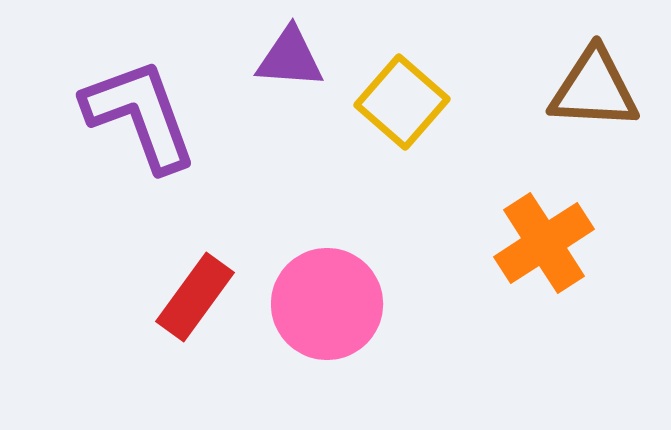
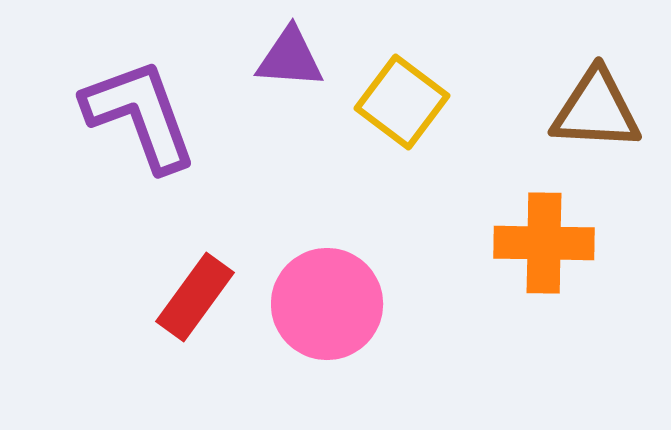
brown triangle: moved 2 px right, 21 px down
yellow square: rotated 4 degrees counterclockwise
orange cross: rotated 34 degrees clockwise
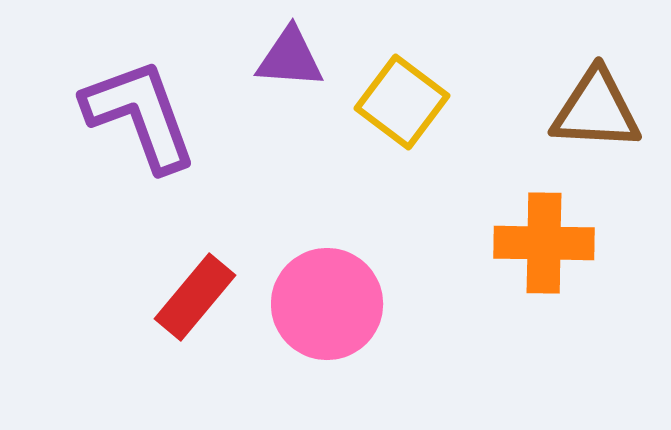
red rectangle: rotated 4 degrees clockwise
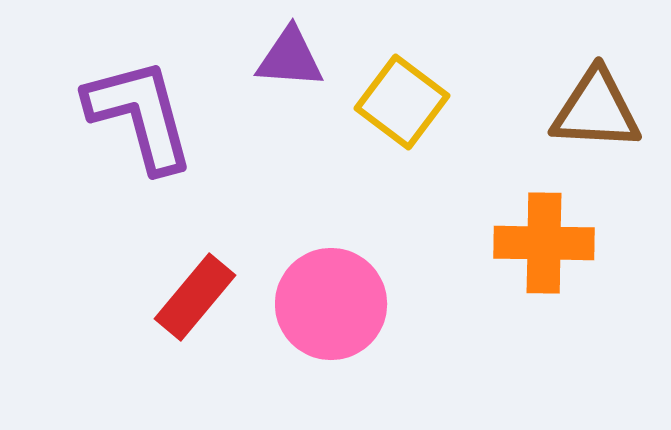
purple L-shape: rotated 5 degrees clockwise
pink circle: moved 4 px right
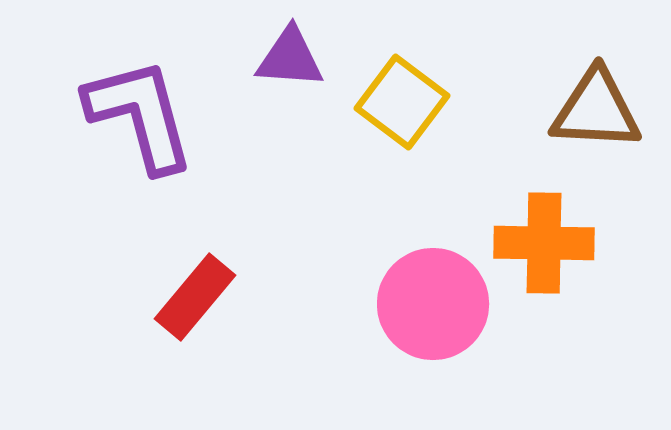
pink circle: moved 102 px right
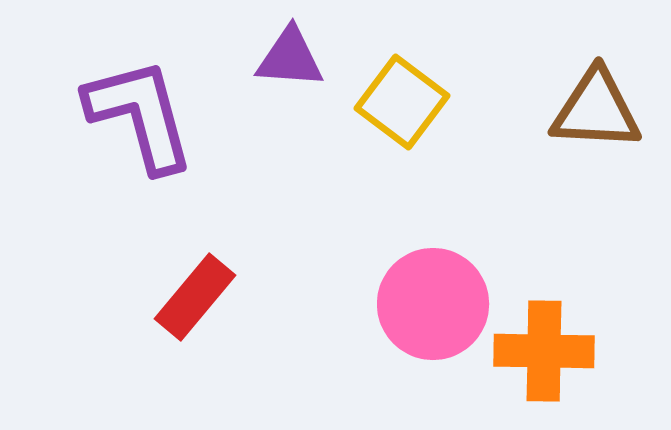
orange cross: moved 108 px down
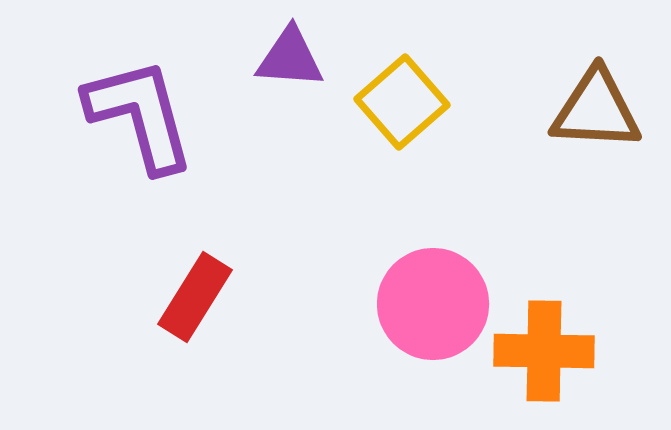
yellow square: rotated 12 degrees clockwise
red rectangle: rotated 8 degrees counterclockwise
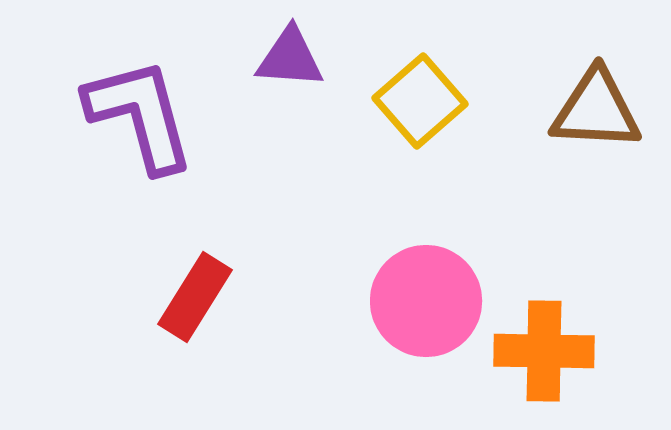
yellow square: moved 18 px right, 1 px up
pink circle: moved 7 px left, 3 px up
